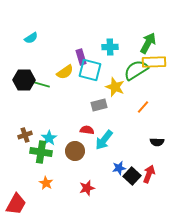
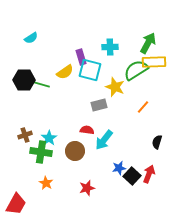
black semicircle: rotated 104 degrees clockwise
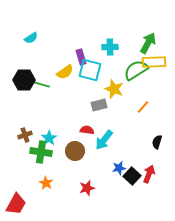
yellow star: moved 1 px left, 2 px down
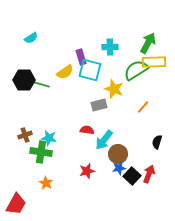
cyan star: rotated 28 degrees counterclockwise
brown circle: moved 43 px right, 3 px down
red star: moved 17 px up
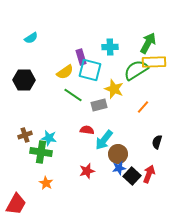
green line: moved 33 px right, 11 px down; rotated 18 degrees clockwise
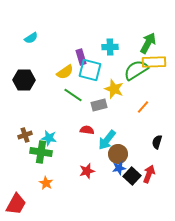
cyan arrow: moved 3 px right
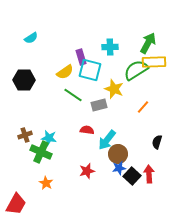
green cross: rotated 15 degrees clockwise
red arrow: rotated 24 degrees counterclockwise
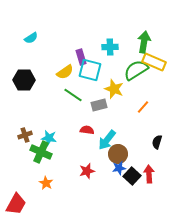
green arrow: moved 4 px left, 1 px up; rotated 20 degrees counterclockwise
yellow rectangle: rotated 25 degrees clockwise
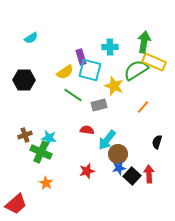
yellow star: moved 3 px up
red trapezoid: rotated 20 degrees clockwise
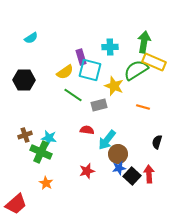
orange line: rotated 64 degrees clockwise
